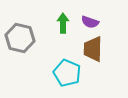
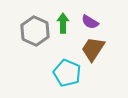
purple semicircle: rotated 12 degrees clockwise
gray hexagon: moved 15 px right, 7 px up; rotated 12 degrees clockwise
brown trapezoid: rotated 32 degrees clockwise
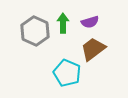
purple semicircle: rotated 48 degrees counterclockwise
brown trapezoid: rotated 20 degrees clockwise
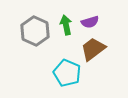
green arrow: moved 3 px right, 2 px down; rotated 12 degrees counterclockwise
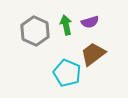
brown trapezoid: moved 5 px down
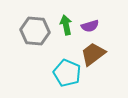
purple semicircle: moved 4 px down
gray hexagon: rotated 20 degrees counterclockwise
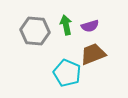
brown trapezoid: rotated 16 degrees clockwise
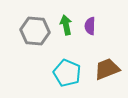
purple semicircle: rotated 108 degrees clockwise
brown trapezoid: moved 14 px right, 15 px down
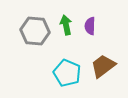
brown trapezoid: moved 4 px left, 3 px up; rotated 16 degrees counterclockwise
